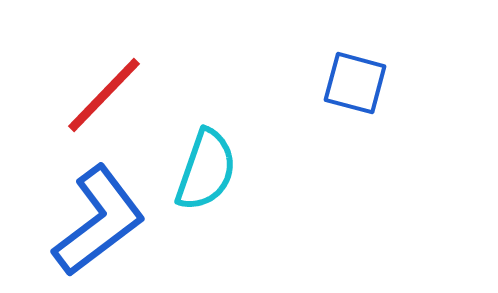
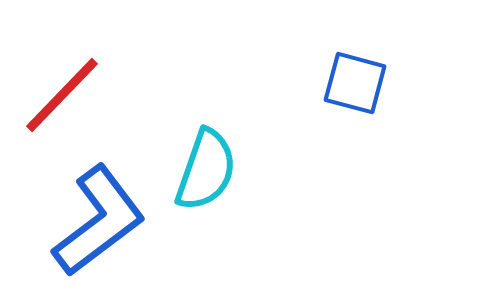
red line: moved 42 px left
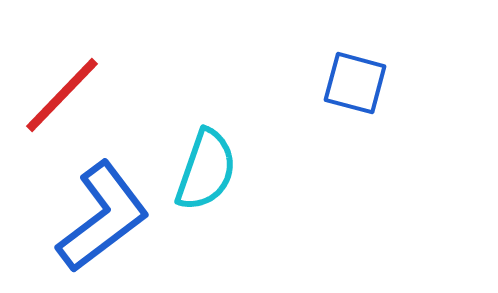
blue L-shape: moved 4 px right, 4 px up
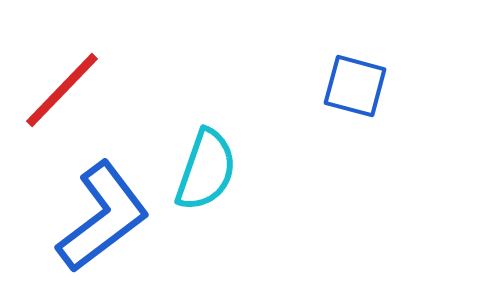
blue square: moved 3 px down
red line: moved 5 px up
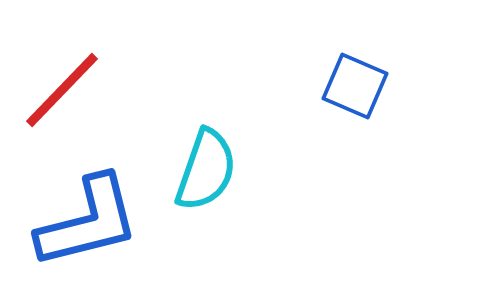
blue square: rotated 8 degrees clockwise
blue L-shape: moved 15 px left, 5 px down; rotated 23 degrees clockwise
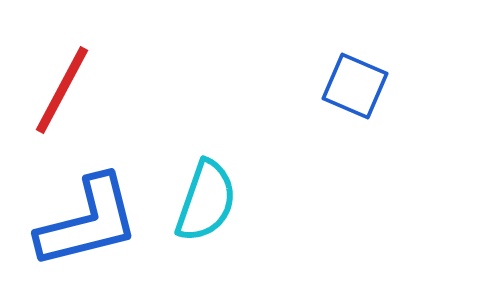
red line: rotated 16 degrees counterclockwise
cyan semicircle: moved 31 px down
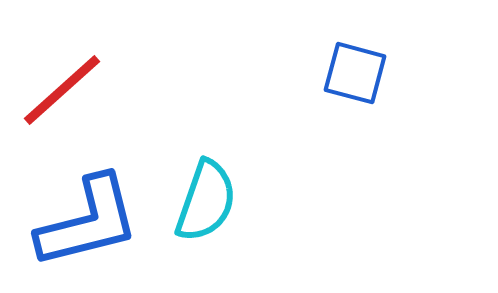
blue square: moved 13 px up; rotated 8 degrees counterclockwise
red line: rotated 20 degrees clockwise
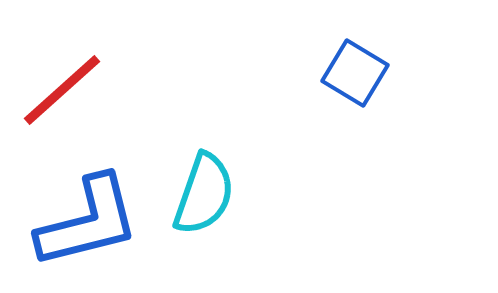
blue square: rotated 16 degrees clockwise
cyan semicircle: moved 2 px left, 7 px up
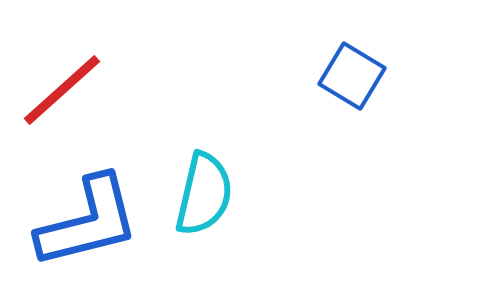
blue square: moved 3 px left, 3 px down
cyan semicircle: rotated 6 degrees counterclockwise
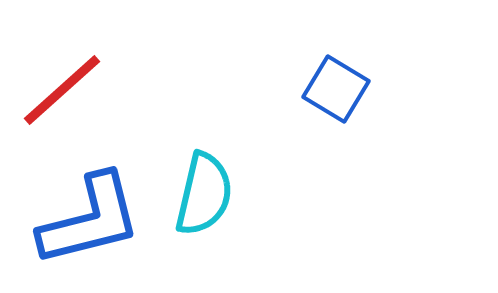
blue square: moved 16 px left, 13 px down
blue L-shape: moved 2 px right, 2 px up
